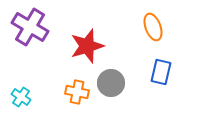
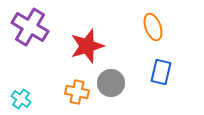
cyan cross: moved 2 px down
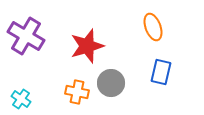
purple cross: moved 4 px left, 9 px down
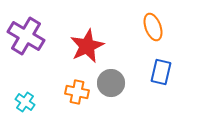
red star: rotated 8 degrees counterclockwise
cyan cross: moved 4 px right, 3 px down
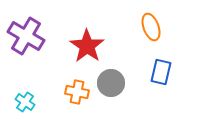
orange ellipse: moved 2 px left
red star: rotated 12 degrees counterclockwise
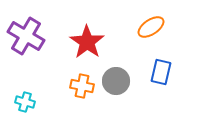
orange ellipse: rotated 76 degrees clockwise
red star: moved 4 px up
gray circle: moved 5 px right, 2 px up
orange cross: moved 5 px right, 6 px up
cyan cross: rotated 18 degrees counterclockwise
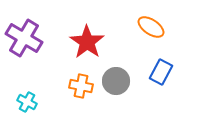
orange ellipse: rotated 68 degrees clockwise
purple cross: moved 2 px left, 2 px down
blue rectangle: rotated 15 degrees clockwise
orange cross: moved 1 px left
cyan cross: moved 2 px right; rotated 12 degrees clockwise
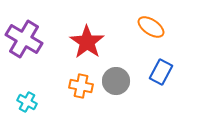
purple cross: moved 1 px down
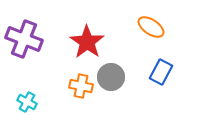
purple cross: rotated 9 degrees counterclockwise
gray circle: moved 5 px left, 4 px up
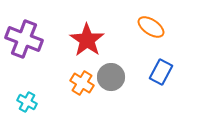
red star: moved 2 px up
orange cross: moved 1 px right, 3 px up; rotated 20 degrees clockwise
